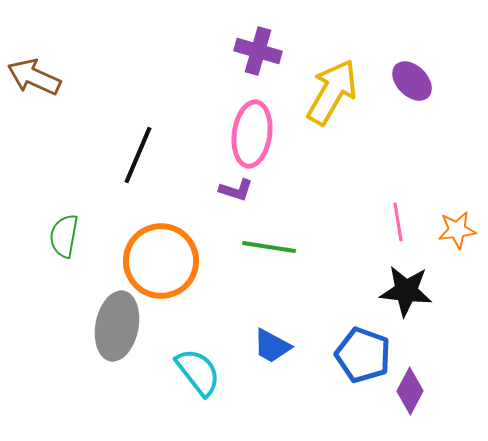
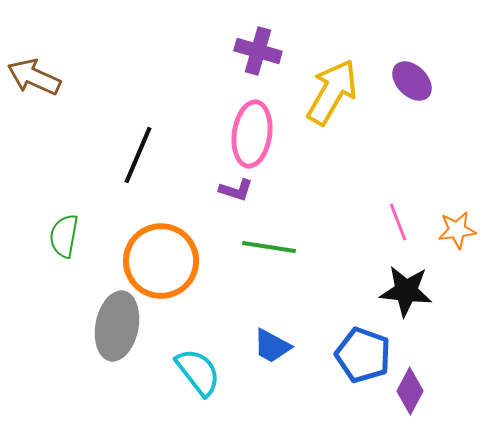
pink line: rotated 12 degrees counterclockwise
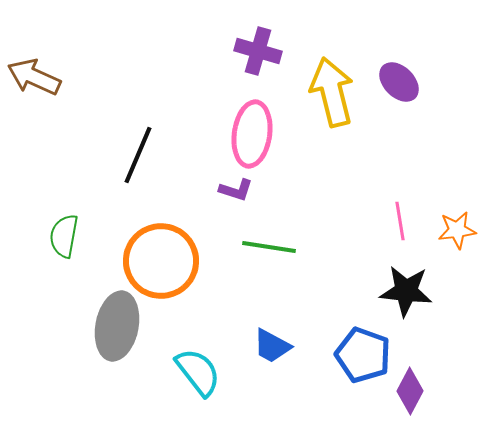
purple ellipse: moved 13 px left, 1 px down
yellow arrow: rotated 44 degrees counterclockwise
pink line: moved 2 px right, 1 px up; rotated 12 degrees clockwise
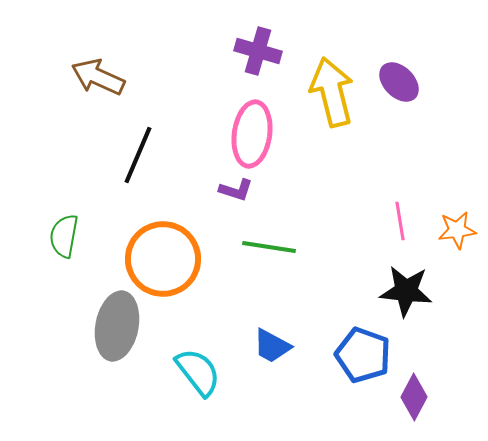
brown arrow: moved 64 px right
orange circle: moved 2 px right, 2 px up
purple diamond: moved 4 px right, 6 px down
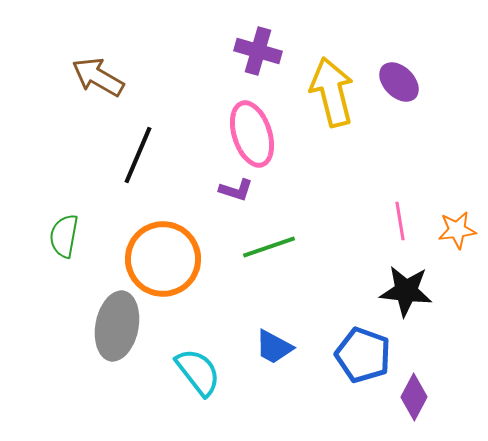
brown arrow: rotated 6 degrees clockwise
pink ellipse: rotated 26 degrees counterclockwise
green line: rotated 28 degrees counterclockwise
blue trapezoid: moved 2 px right, 1 px down
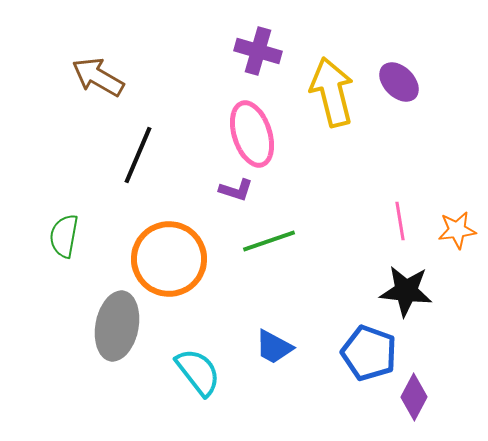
green line: moved 6 px up
orange circle: moved 6 px right
blue pentagon: moved 6 px right, 2 px up
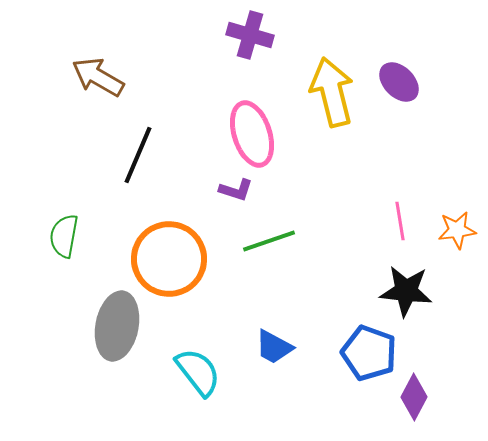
purple cross: moved 8 px left, 16 px up
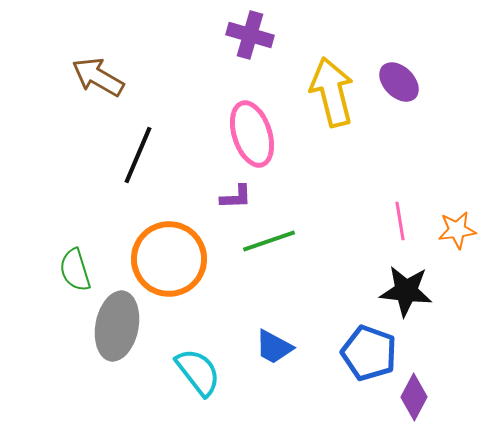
purple L-shape: moved 7 px down; rotated 20 degrees counterclockwise
green semicircle: moved 11 px right, 34 px down; rotated 27 degrees counterclockwise
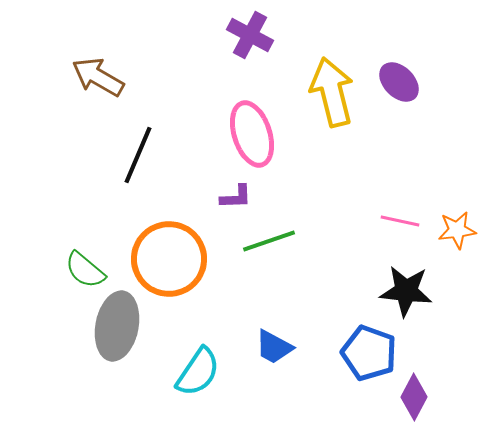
purple cross: rotated 12 degrees clockwise
pink line: rotated 69 degrees counterclockwise
green semicircle: moved 10 px right; rotated 33 degrees counterclockwise
cyan semicircle: rotated 72 degrees clockwise
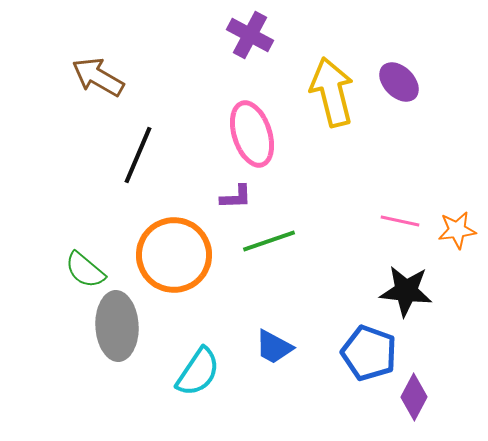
orange circle: moved 5 px right, 4 px up
gray ellipse: rotated 14 degrees counterclockwise
